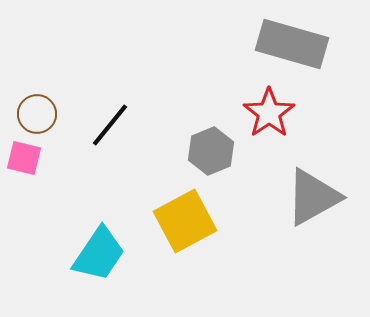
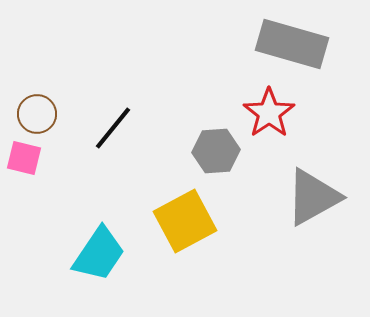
black line: moved 3 px right, 3 px down
gray hexagon: moved 5 px right; rotated 18 degrees clockwise
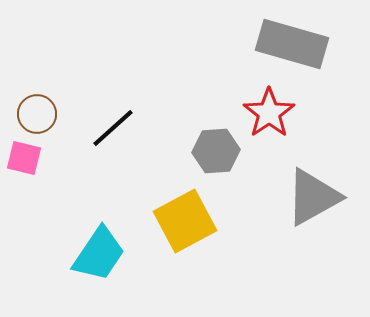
black line: rotated 9 degrees clockwise
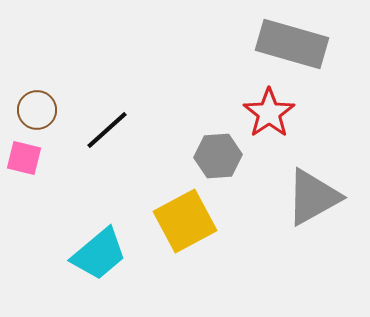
brown circle: moved 4 px up
black line: moved 6 px left, 2 px down
gray hexagon: moved 2 px right, 5 px down
cyan trapezoid: rotated 16 degrees clockwise
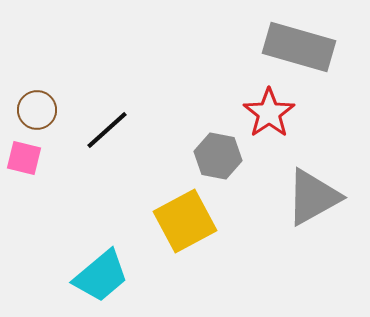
gray rectangle: moved 7 px right, 3 px down
gray hexagon: rotated 15 degrees clockwise
cyan trapezoid: moved 2 px right, 22 px down
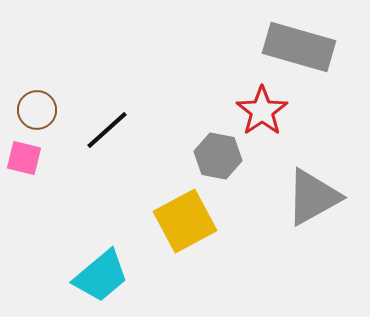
red star: moved 7 px left, 2 px up
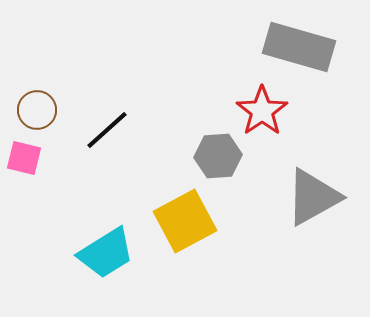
gray hexagon: rotated 15 degrees counterclockwise
cyan trapezoid: moved 5 px right, 23 px up; rotated 8 degrees clockwise
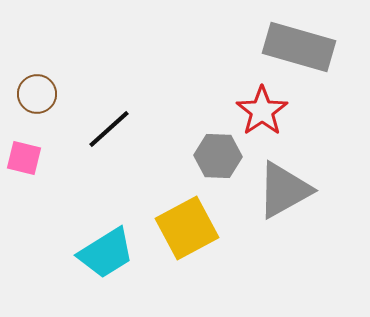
brown circle: moved 16 px up
black line: moved 2 px right, 1 px up
gray hexagon: rotated 6 degrees clockwise
gray triangle: moved 29 px left, 7 px up
yellow square: moved 2 px right, 7 px down
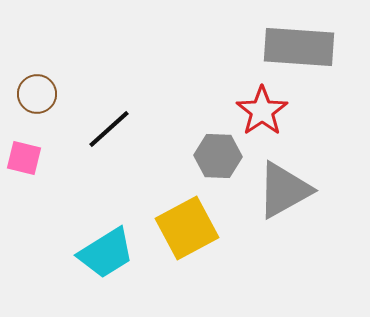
gray rectangle: rotated 12 degrees counterclockwise
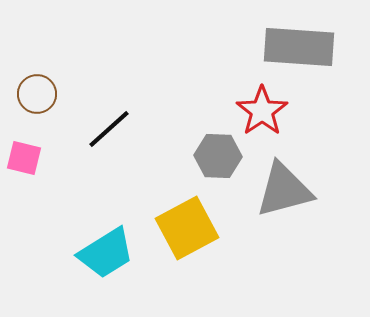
gray triangle: rotated 14 degrees clockwise
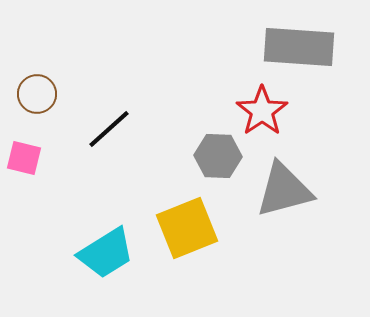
yellow square: rotated 6 degrees clockwise
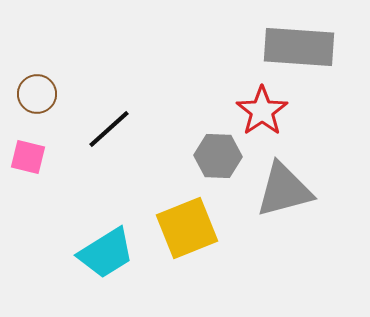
pink square: moved 4 px right, 1 px up
